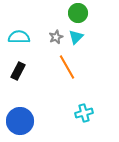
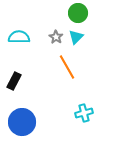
gray star: rotated 16 degrees counterclockwise
black rectangle: moved 4 px left, 10 px down
blue circle: moved 2 px right, 1 px down
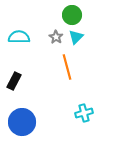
green circle: moved 6 px left, 2 px down
orange line: rotated 15 degrees clockwise
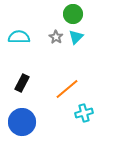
green circle: moved 1 px right, 1 px up
orange line: moved 22 px down; rotated 65 degrees clockwise
black rectangle: moved 8 px right, 2 px down
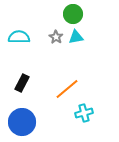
cyan triangle: rotated 35 degrees clockwise
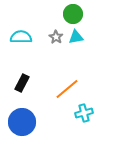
cyan semicircle: moved 2 px right
